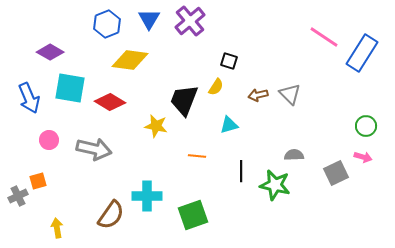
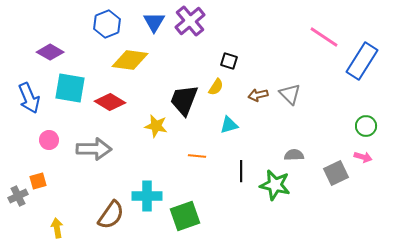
blue triangle: moved 5 px right, 3 px down
blue rectangle: moved 8 px down
gray arrow: rotated 12 degrees counterclockwise
green square: moved 8 px left, 1 px down
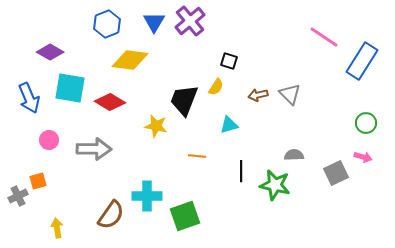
green circle: moved 3 px up
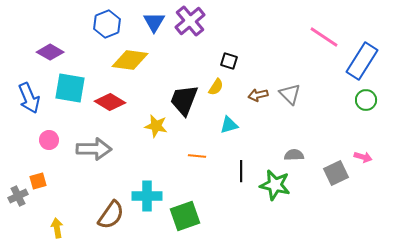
green circle: moved 23 px up
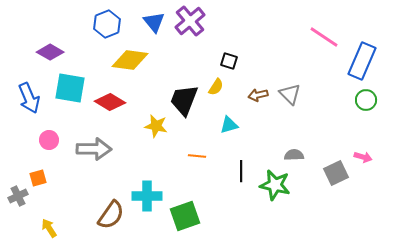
blue triangle: rotated 10 degrees counterclockwise
blue rectangle: rotated 9 degrees counterclockwise
orange square: moved 3 px up
yellow arrow: moved 8 px left; rotated 24 degrees counterclockwise
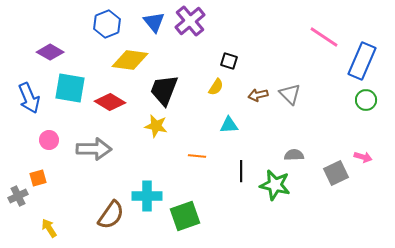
black trapezoid: moved 20 px left, 10 px up
cyan triangle: rotated 12 degrees clockwise
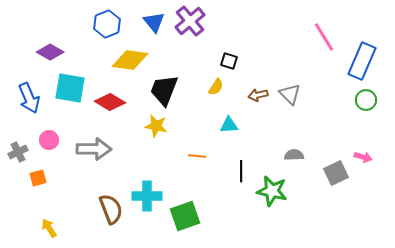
pink line: rotated 24 degrees clockwise
green star: moved 3 px left, 6 px down
gray cross: moved 44 px up
brown semicircle: moved 6 px up; rotated 56 degrees counterclockwise
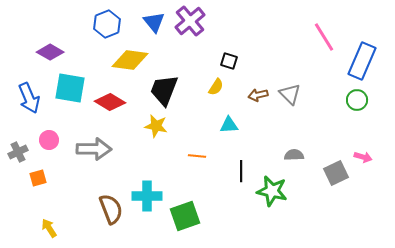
green circle: moved 9 px left
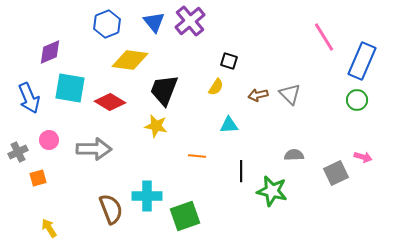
purple diamond: rotated 52 degrees counterclockwise
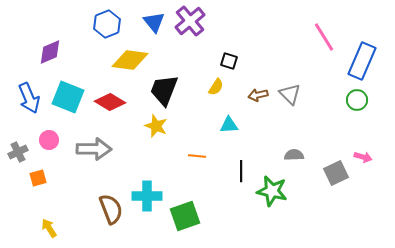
cyan square: moved 2 px left, 9 px down; rotated 12 degrees clockwise
yellow star: rotated 10 degrees clockwise
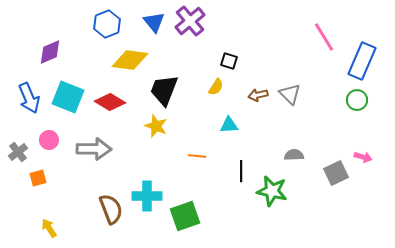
gray cross: rotated 12 degrees counterclockwise
